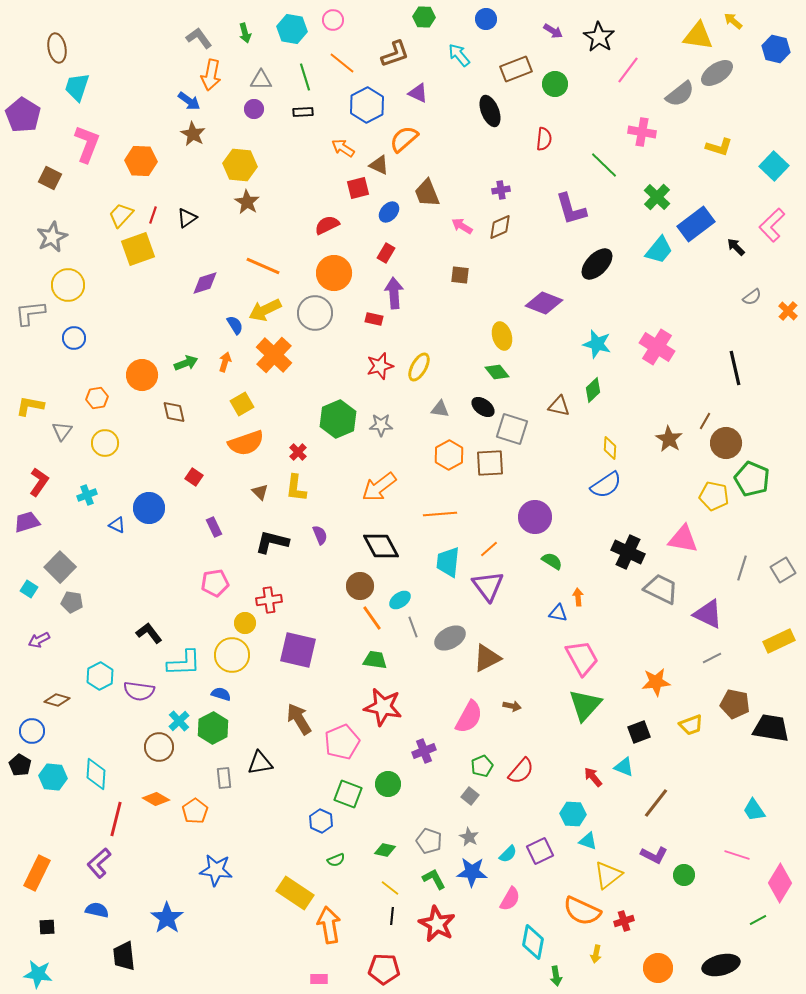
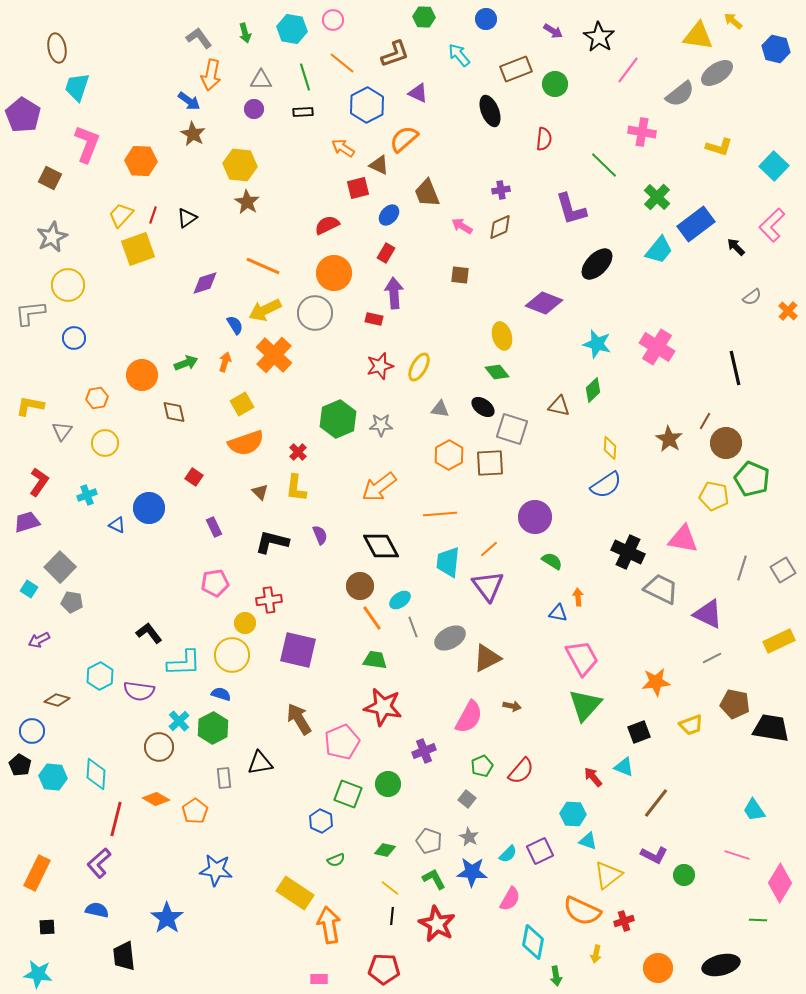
blue ellipse at (389, 212): moved 3 px down
gray square at (470, 796): moved 3 px left, 3 px down
green line at (758, 920): rotated 30 degrees clockwise
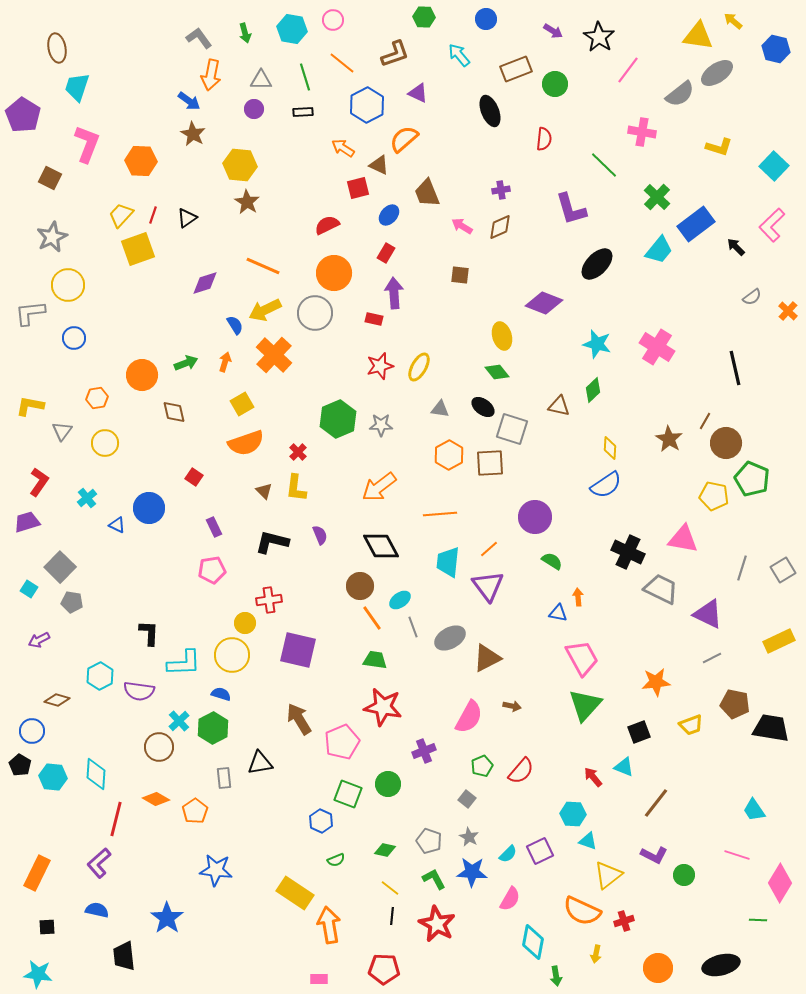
brown triangle at (260, 492): moved 4 px right, 1 px up
cyan cross at (87, 495): moved 3 px down; rotated 18 degrees counterclockwise
pink pentagon at (215, 583): moved 3 px left, 13 px up
black L-shape at (149, 633): rotated 40 degrees clockwise
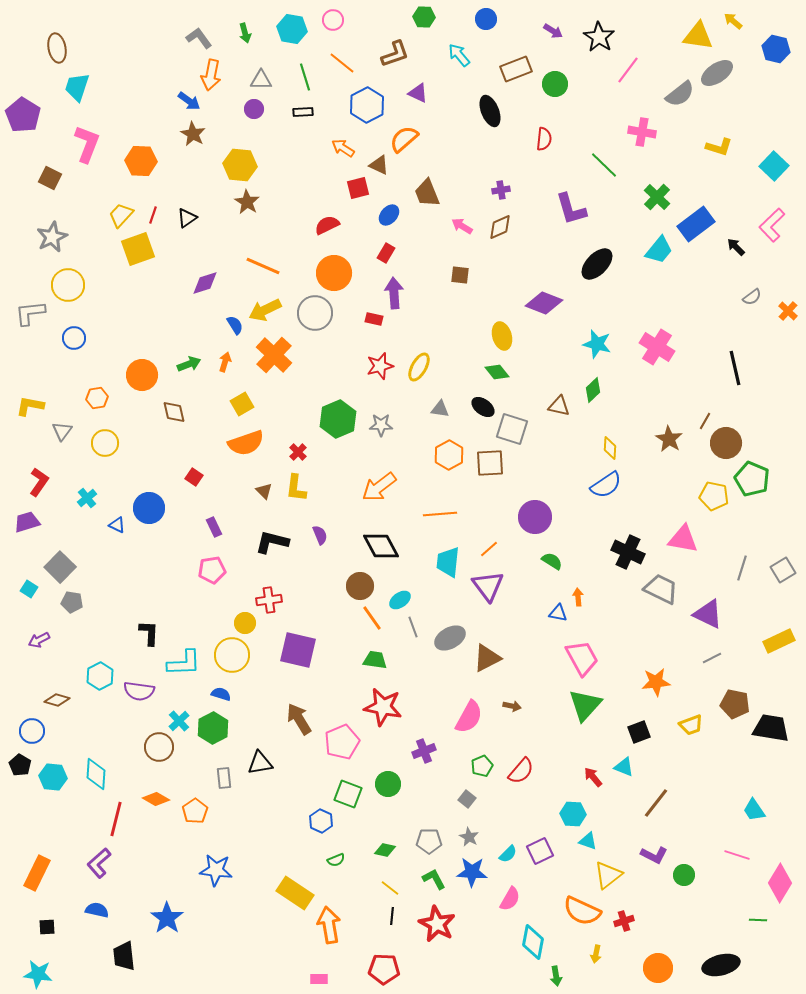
green arrow at (186, 363): moved 3 px right, 1 px down
gray pentagon at (429, 841): rotated 20 degrees counterclockwise
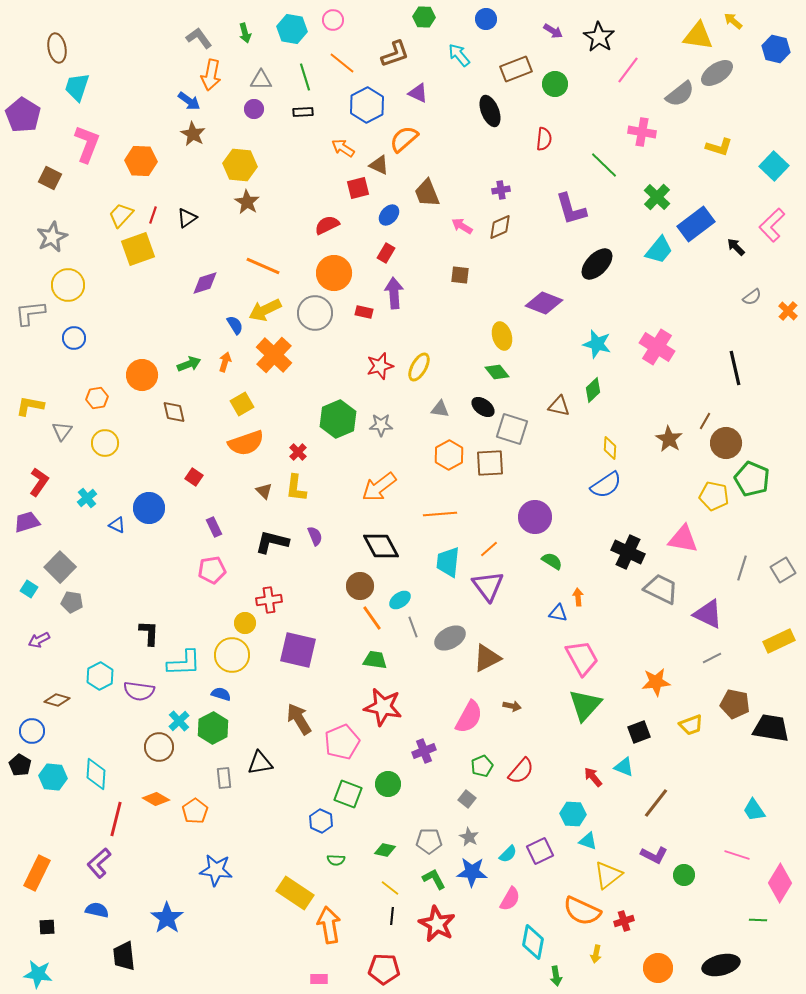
red rectangle at (374, 319): moved 10 px left, 7 px up
purple semicircle at (320, 535): moved 5 px left, 1 px down
green semicircle at (336, 860): rotated 24 degrees clockwise
